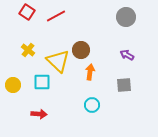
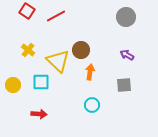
red square: moved 1 px up
cyan square: moved 1 px left
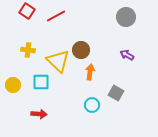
yellow cross: rotated 32 degrees counterclockwise
gray square: moved 8 px left, 8 px down; rotated 35 degrees clockwise
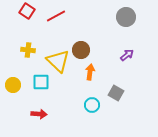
purple arrow: rotated 112 degrees clockwise
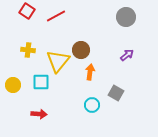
yellow triangle: rotated 25 degrees clockwise
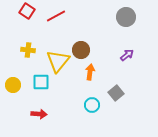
gray square: rotated 21 degrees clockwise
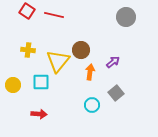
red line: moved 2 px left, 1 px up; rotated 42 degrees clockwise
purple arrow: moved 14 px left, 7 px down
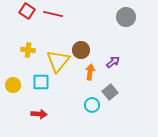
red line: moved 1 px left, 1 px up
gray square: moved 6 px left, 1 px up
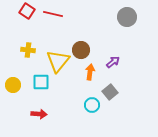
gray circle: moved 1 px right
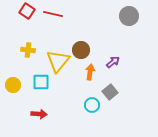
gray circle: moved 2 px right, 1 px up
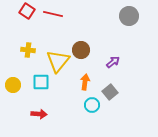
orange arrow: moved 5 px left, 10 px down
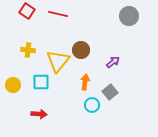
red line: moved 5 px right
